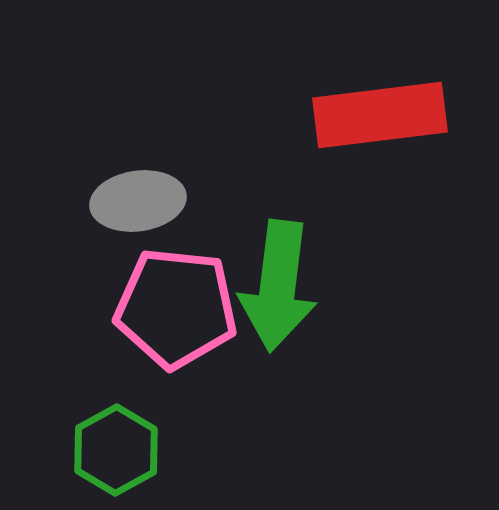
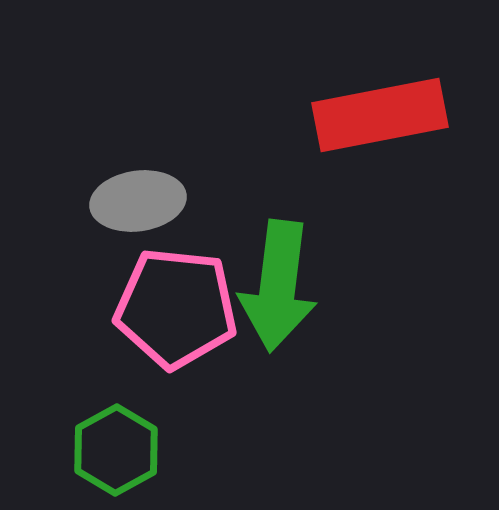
red rectangle: rotated 4 degrees counterclockwise
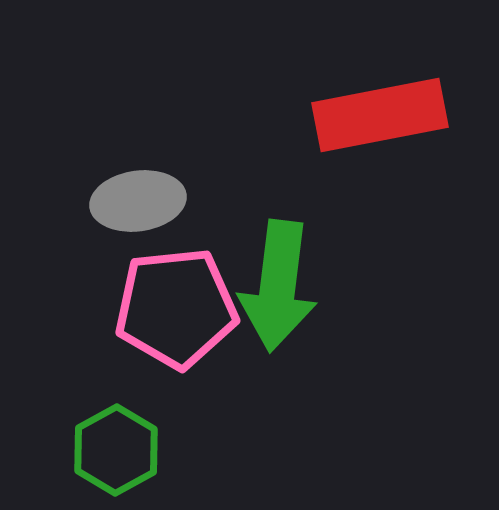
pink pentagon: rotated 12 degrees counterclockwise
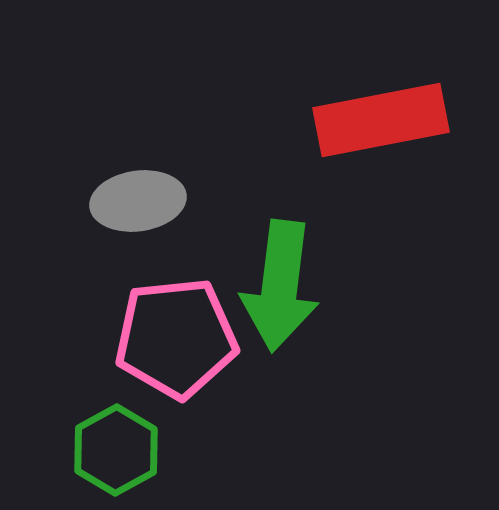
red rectangle: moved 1 px right, 5 px down
green arrow: moved 2 px right
pink pentagon: moved 30 px down
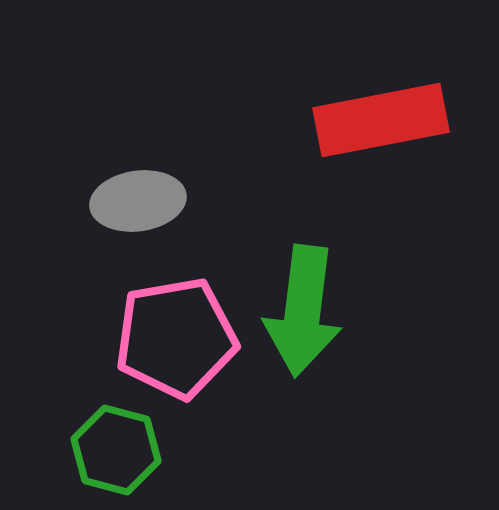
green arrow: moved 23 px right, 25 px down
pink pentagon: rotated 4 degrees counterclockwise
green hexagon: rotated 16 degrees counterclockwise
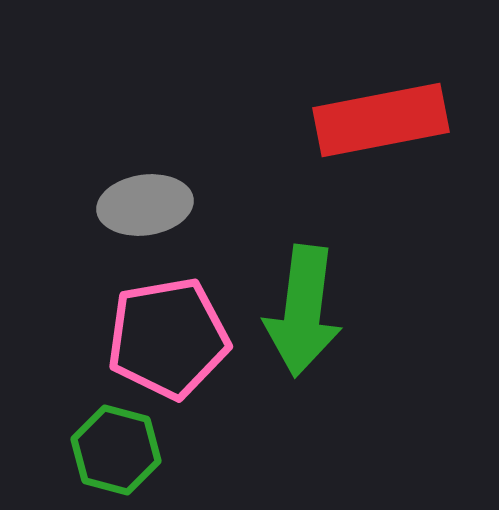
gray ellipse: moved 7 px right, 4 px down
pink pentagon: moved 8 px left
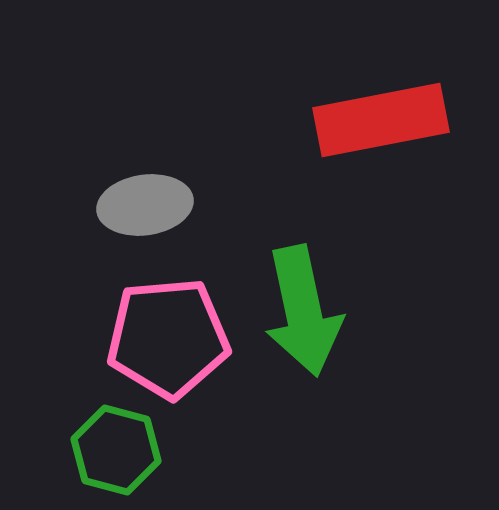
green arrow: rotated 19 degrees counterclockwise
pink pentagon: rotated 5 degrees clockwise
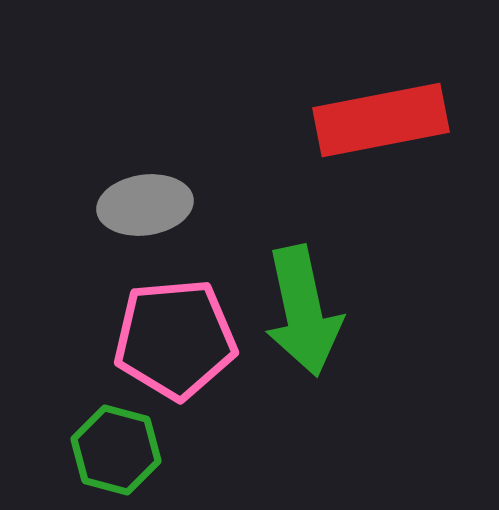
pink pentagon: moved 7 px right, 1 px down
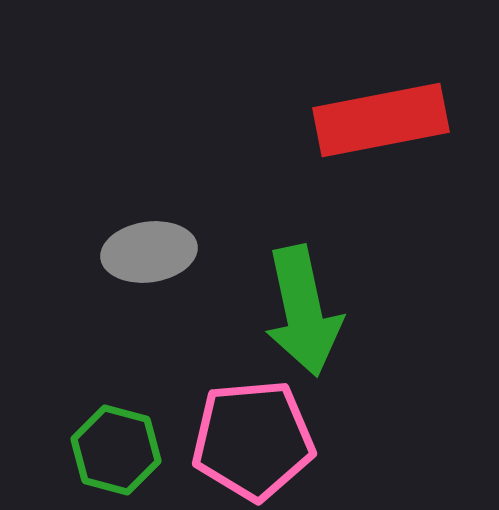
gray ellipse: moved 4 px right, 47 px down
pink pentagon: moved 78 px right, 101 px down
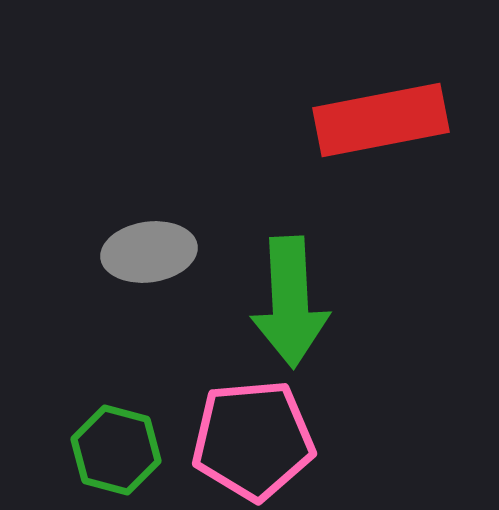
green arrow: moved 13 px left, 9 px up; rotated 9 degrees clockwise
